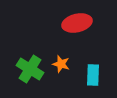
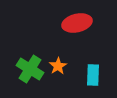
orange star: moved 3 px left, 2 px down; rotated 24 degrees clockwise
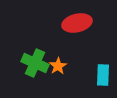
green cross: moved 5 px right, 6 px up; rotated 8 degrees counterclockwise
cyan rectangle: moved 10 px right
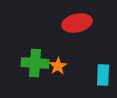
green cross: rotated 20 degrees counterclockwise
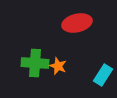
orange star: rotated 18 degrees counterclockwise
cyan rectangle: rotated 30 degrees clockwise
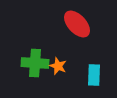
red ellipse: moved 1 px down; rotated 60 degrees clockwise
cyan rectangle: moved 9 px left; rotated 30 degrees counterclockwise
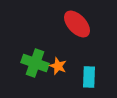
green cross: rotated 16 degrees clockwise
cyan rectangle: moved 5 px left, 2 px down
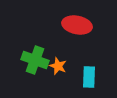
red ellipse: moved 1 px down; rotated 36 degrees counterclockwise
green cross: moved 3 px up
